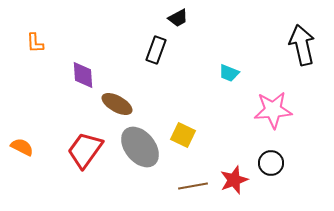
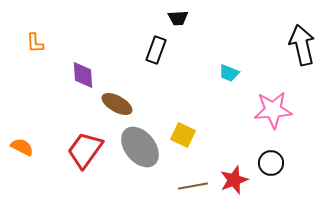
black trapezoid: rotated 25 degrees clockwise
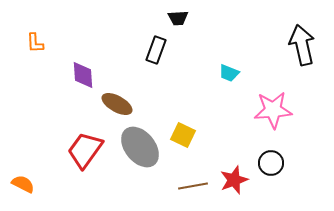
orange semicircle: moved 1 px right, 37 px down
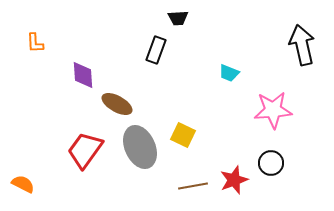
gray ellipse: rotated 15 degrees clockwise
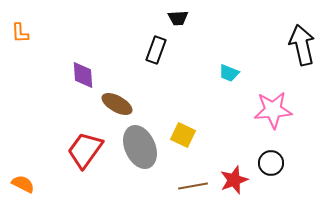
orange L-shape: moved 15 px left, 10 px up
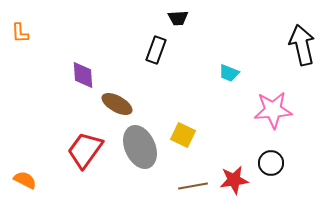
red star: rotated 12 degrees clockwise
orange semicircle: moved 2 px right, 4 px up
